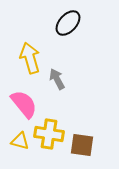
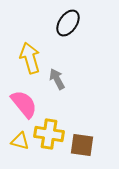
black ellipse: rotated 8 degrees counterclockwise
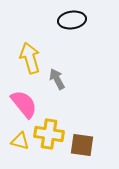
black ellipse: moved 4 px right, 3 px up; rotated 48 degrees clockwise
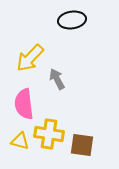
yellow arrow: rotated 120 degrees counterclockwise
pink semicircle: rotated 148 degrees counterclockwise
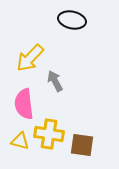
black ellipse: rotated 20 degrees clockwise
gray arrow: moved 2 px left, 2 px down
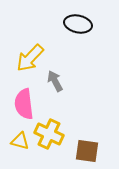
black ellipse: moved 6 px right, 4 px down
yellow cross: rotated 16 degrees clockwise
brown square: moved 5 px right, 6 px down
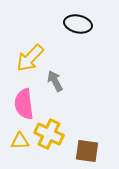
yellow triangle: rotated 18 degrees counterclockwise
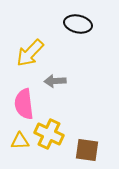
yellow arrow: moved 5 px up
gray arrow: rotated 65 degrees counterclockwise
brown square: moved 1 px up
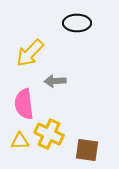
black ellipse: moved 1 px left, 1 px up; rotated 12 degrees counterclockwise
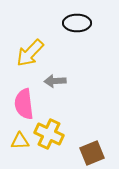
brown square: moved 5 px right, 3 px down; rotated 30 degrees counterclockwise
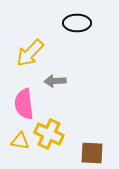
yellow triangle: rotated 12 degrees clockwise
brown square: rotated 25 degrees clockwise
